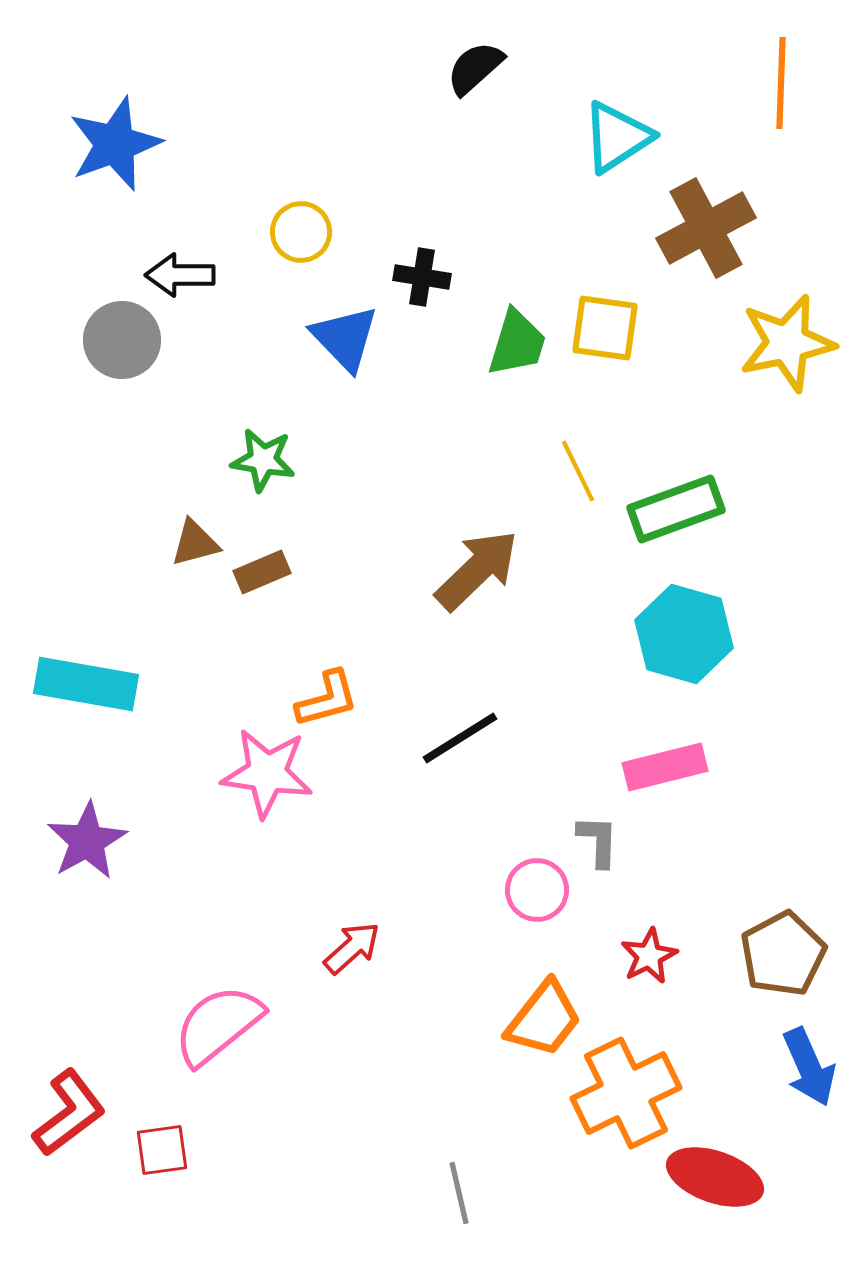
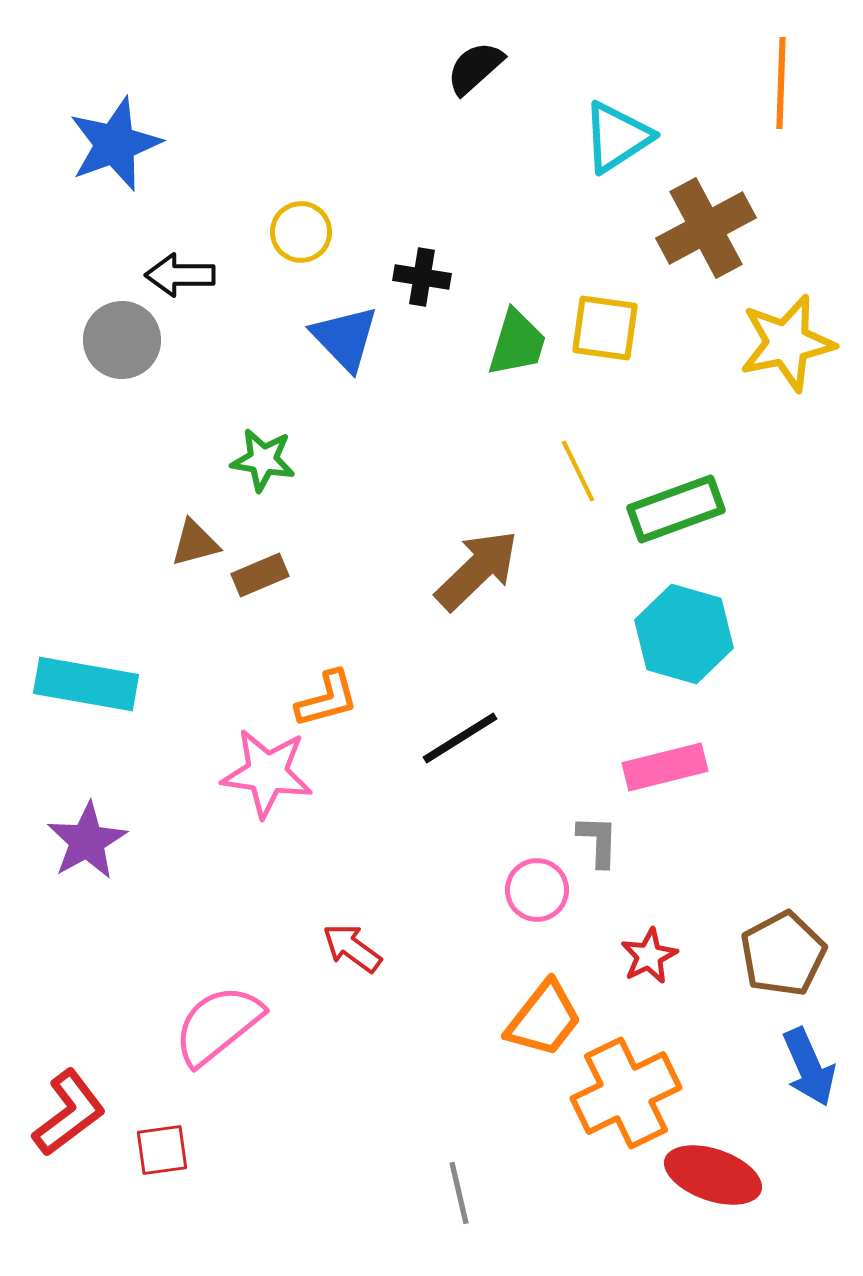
brown rectangle: moved 2 px left, 3 px down
red arrow: rotated 102 degrees counterclockwise
red ellipse: moved 2 px left, 2 px up
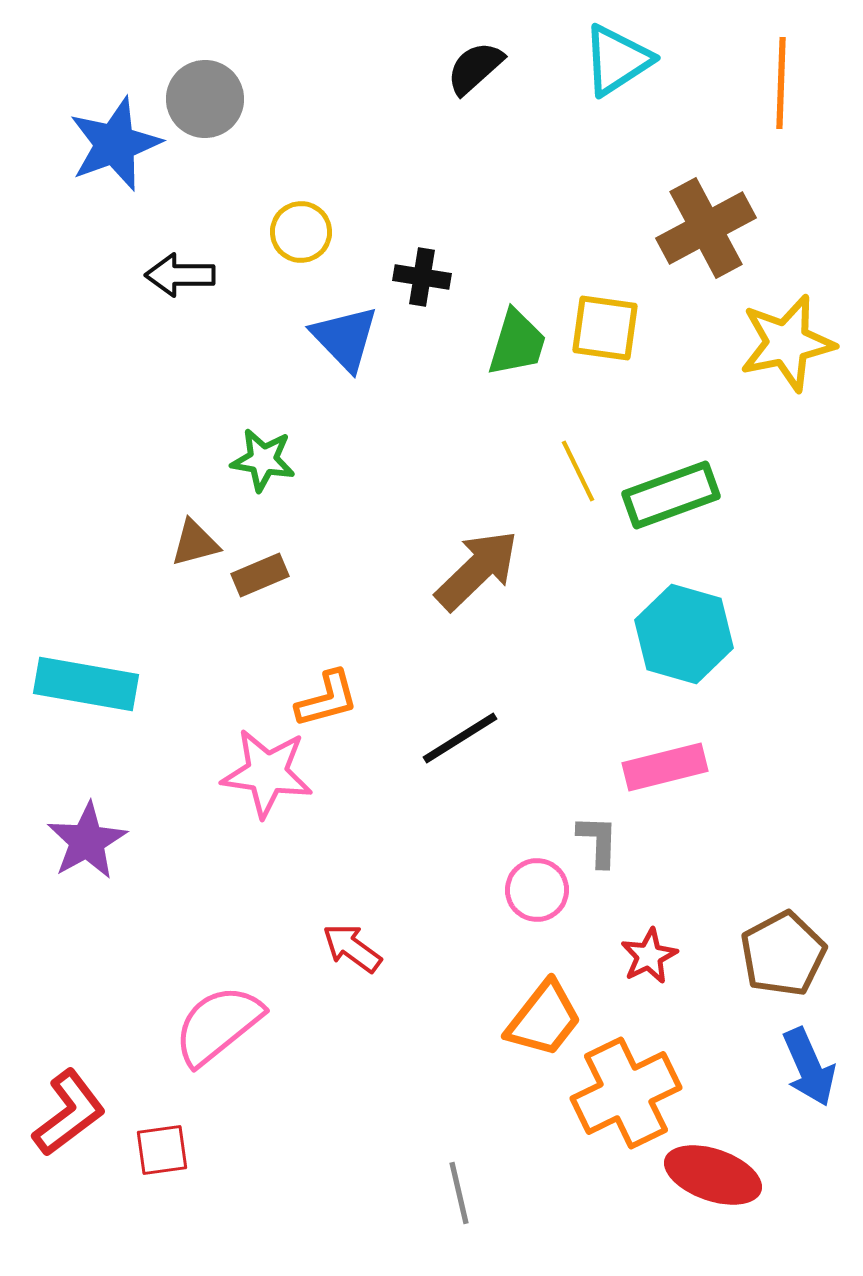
cyan triangle: moved 77 px up
gray circle: moved 83 px right, 241 px up
green rectangle: moved 5 px left, 14 px up
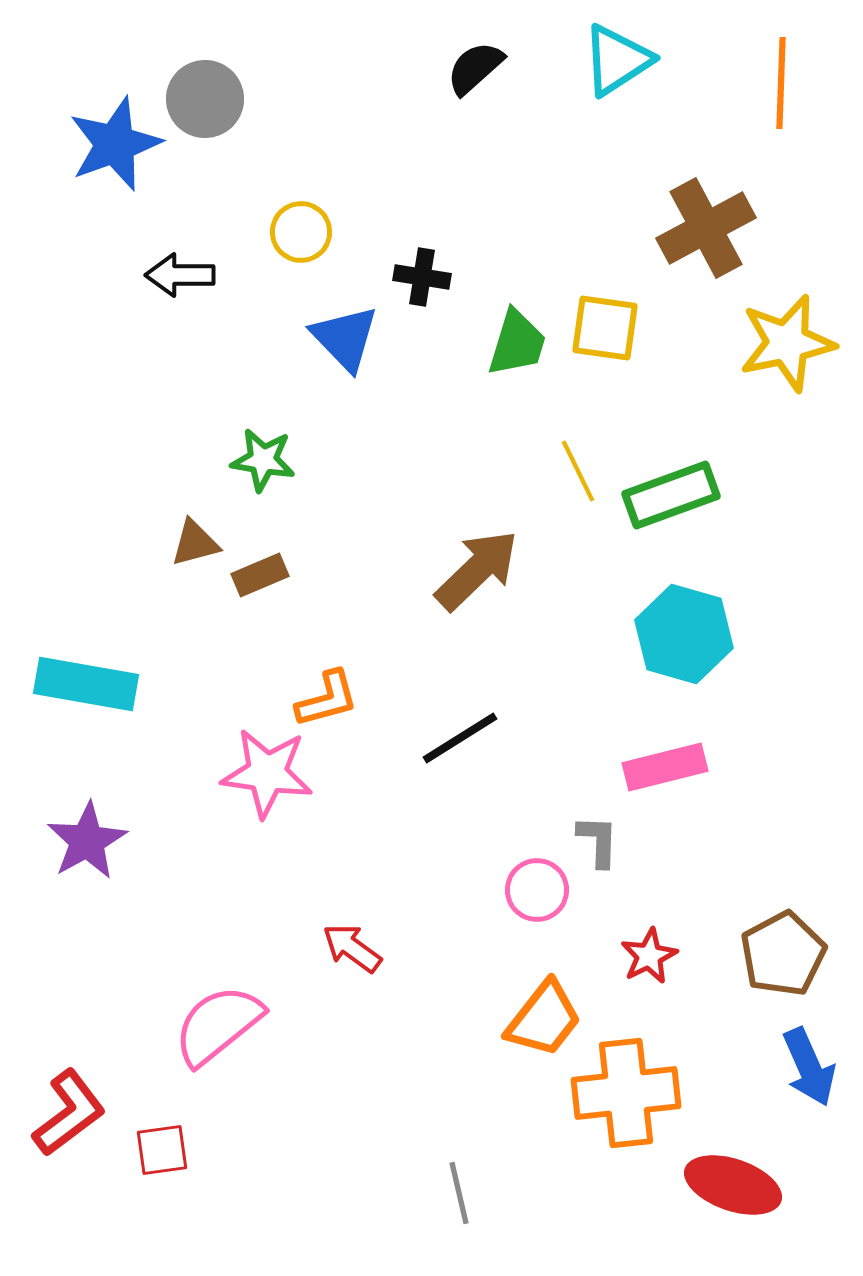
orange cross: rotated 20 degrees clockwise
red ellipse: moved 20 px right, 10 px down
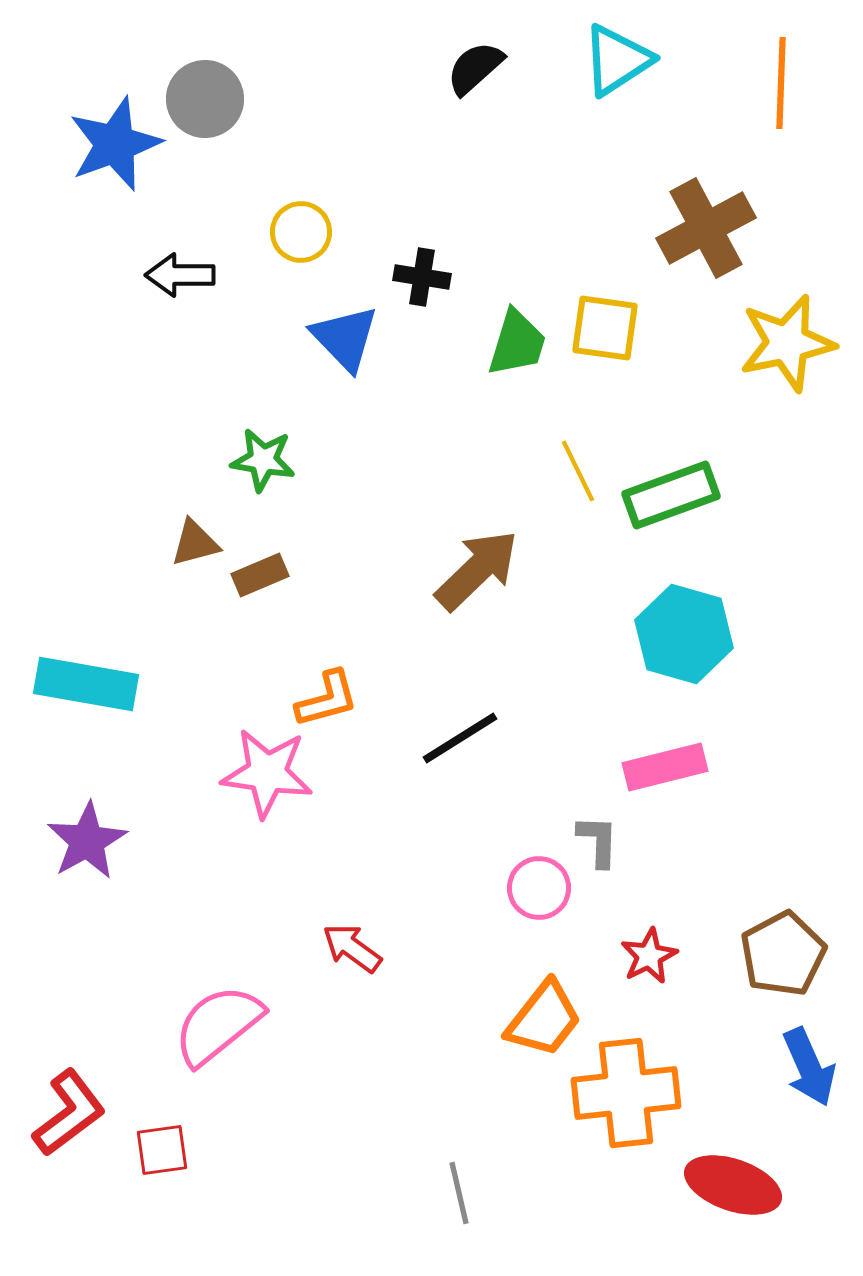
pink circle: moved 2 px right, 2 px up
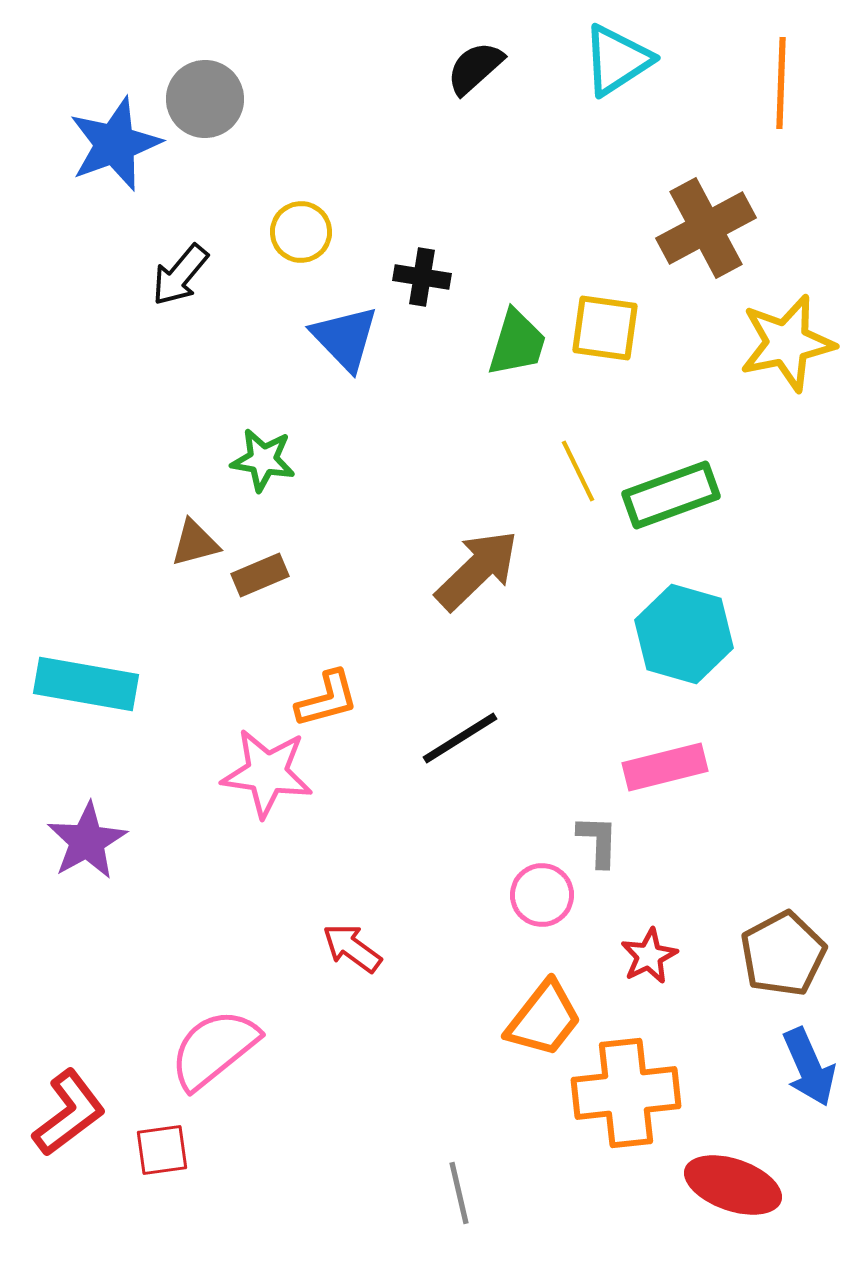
black arrow: rotated 50 degrees counterclockwise
pink circle: moved 3 px right, 7 px down
pink semicircle: moved 4 px left, 24 px down
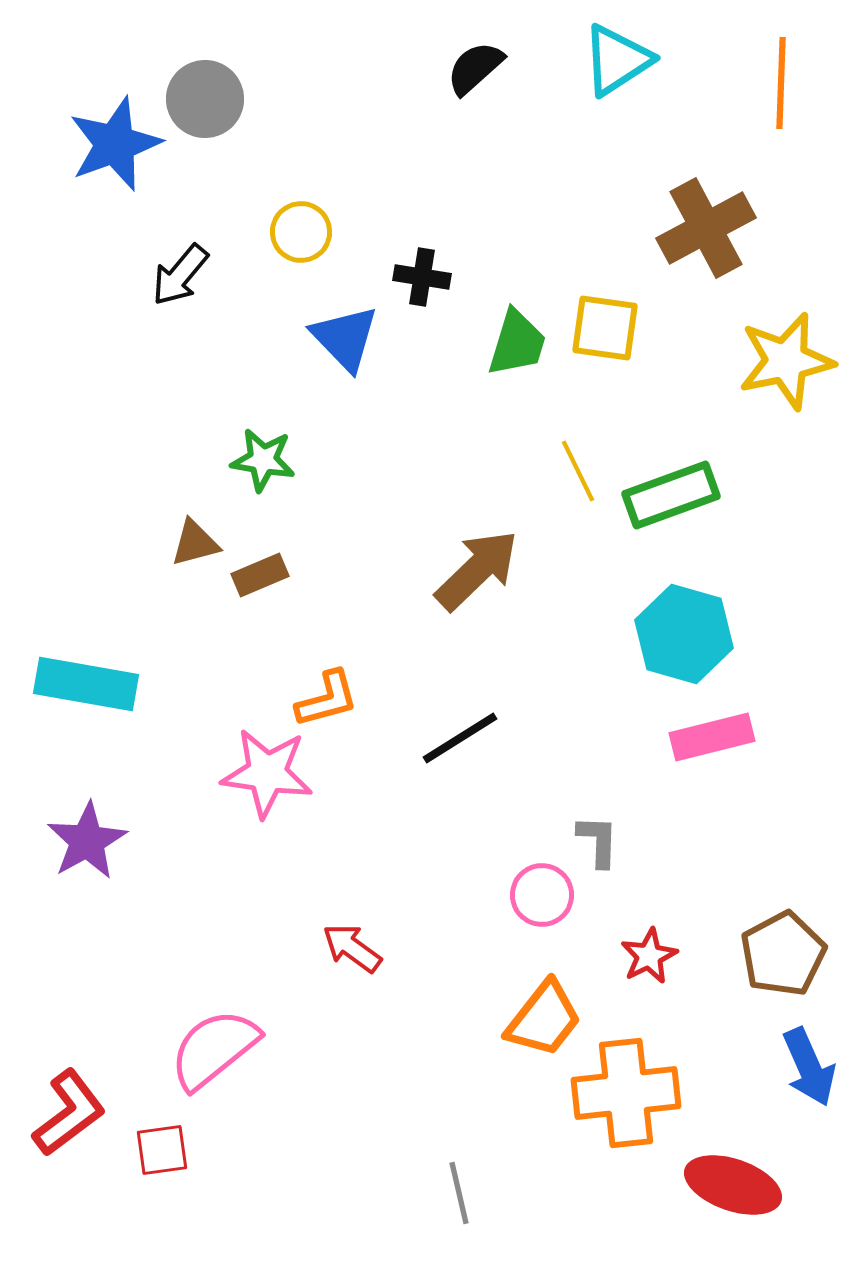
yellow star: moved 1 px left, 18 px down
pink rectangle: moved 47 px right, 30 px up
